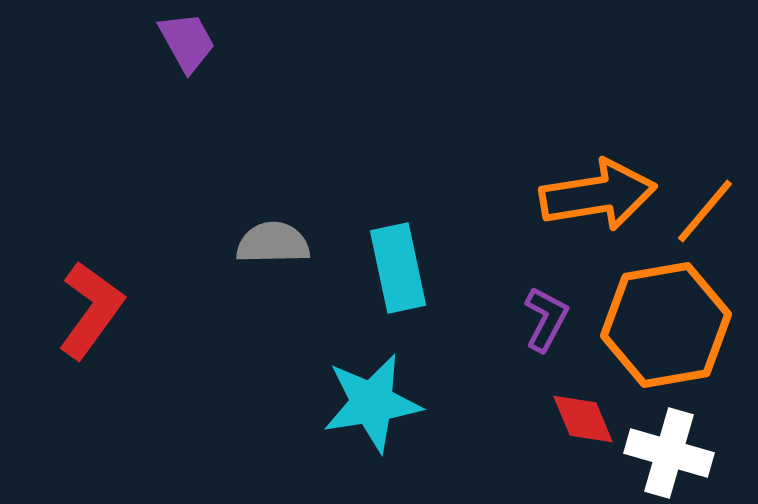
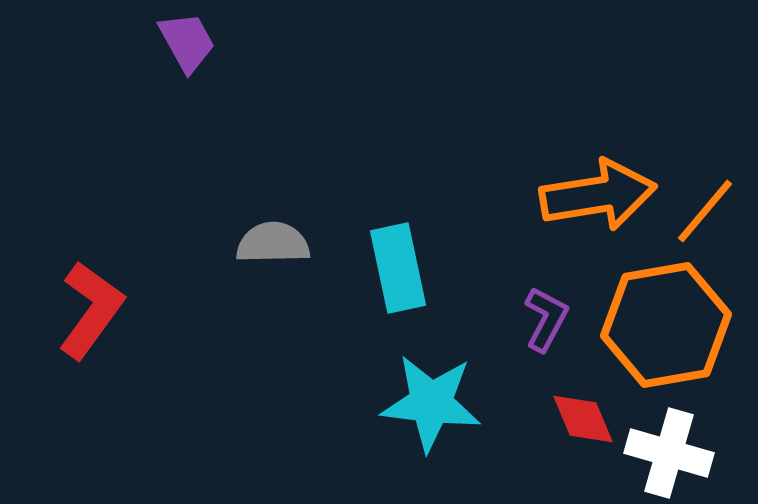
cyan star: moved 59 px right; rotated 16 degrees clockwise
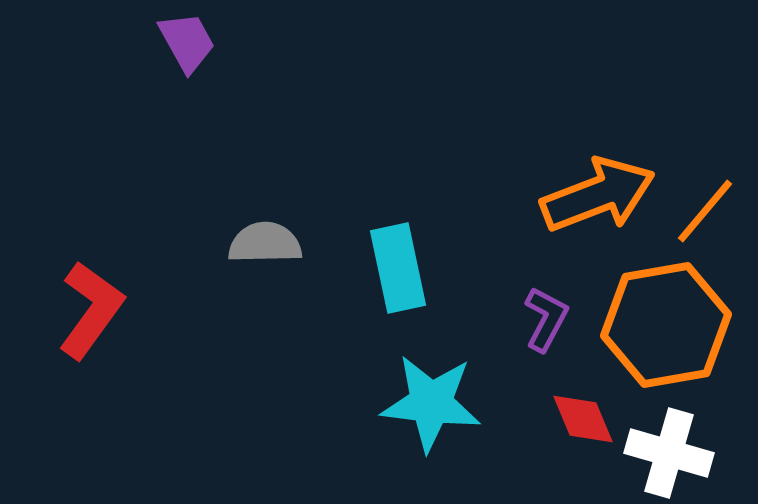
orange arrow: rotated 12 degrees counterclockwise
gray semicircle: moved 8 px left
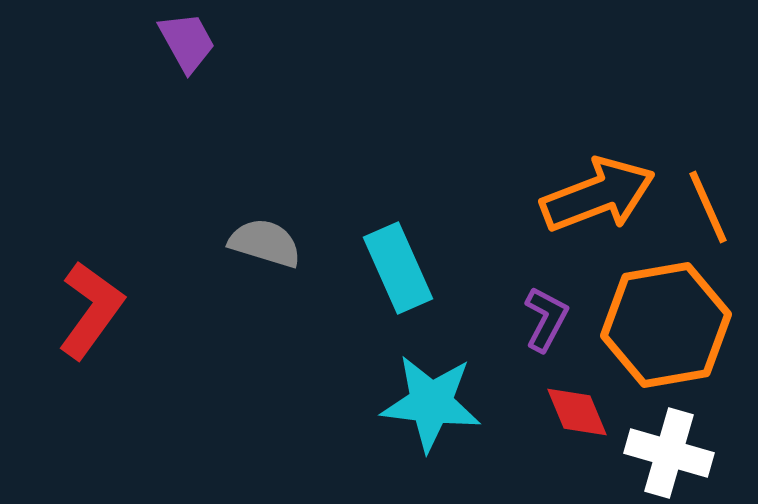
orange line: moved 3 px right, 4 px up; rotated 64 degrees counterclockwise
gray semicircle: rotated 18 degrees clockwise
cyan rectangle: rotated 12 degrees counterclockwise
red diamond: moved 6 px left, 7 px up
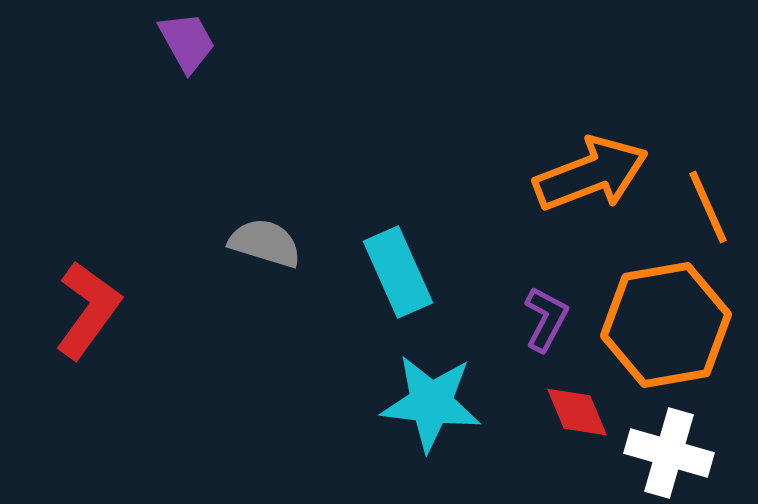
orange arrow: moved 7 px left, 21 px up
cyan rectangle: moved 4 px down
red L-shape: moved 3 px left
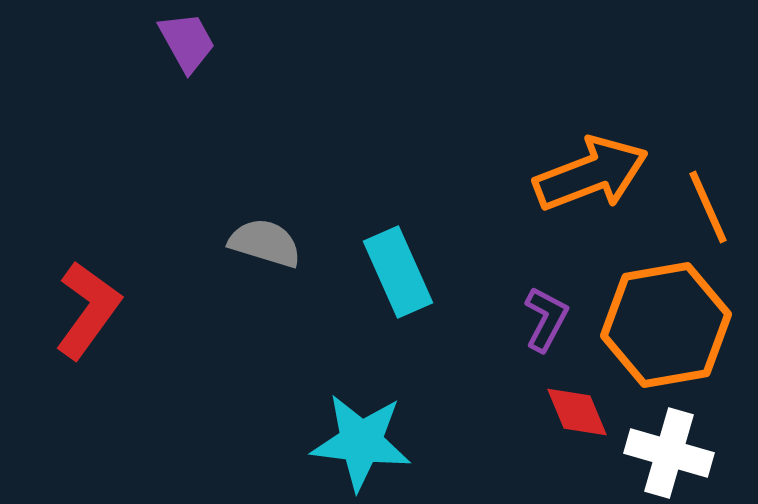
cyan star: moved 70 px left, 39 px down
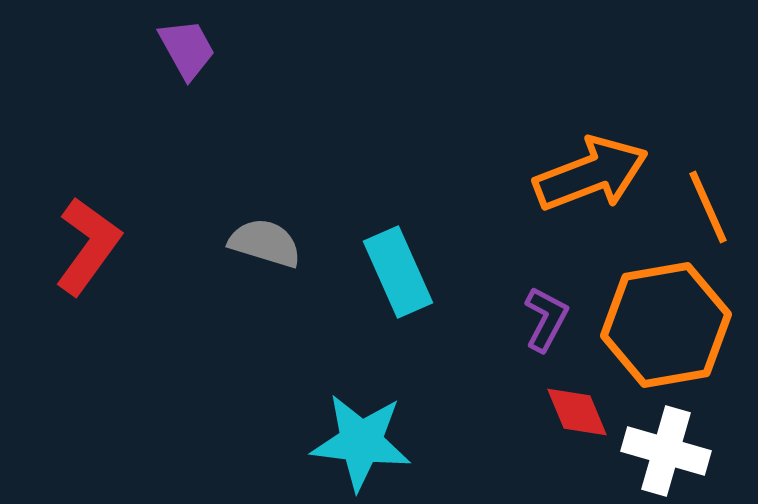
purple trapezoid: moved 7 px down
red L-shape: moved 64 px up
white cross: moved 3 px left, 2 px up
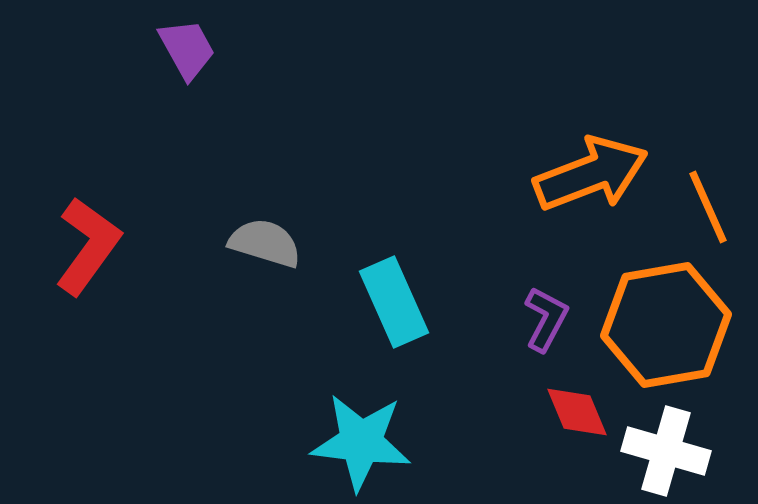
cyan rectangle: moved 4 px left, 30 px down
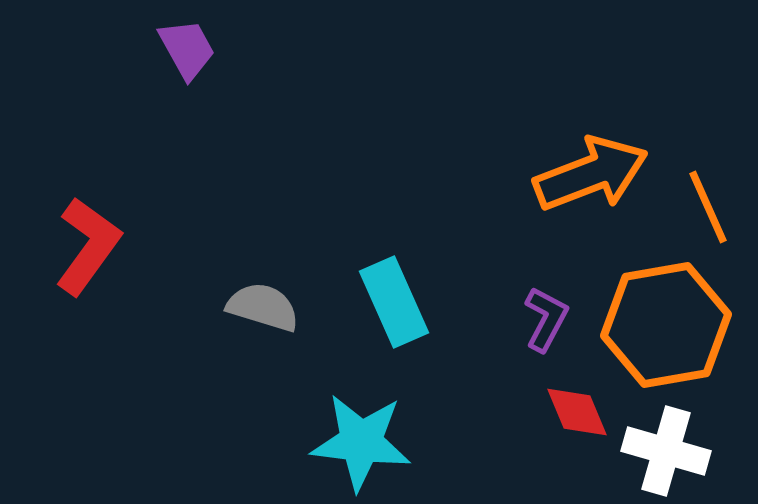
gray semicircle: moved 2 px left, 64 px down
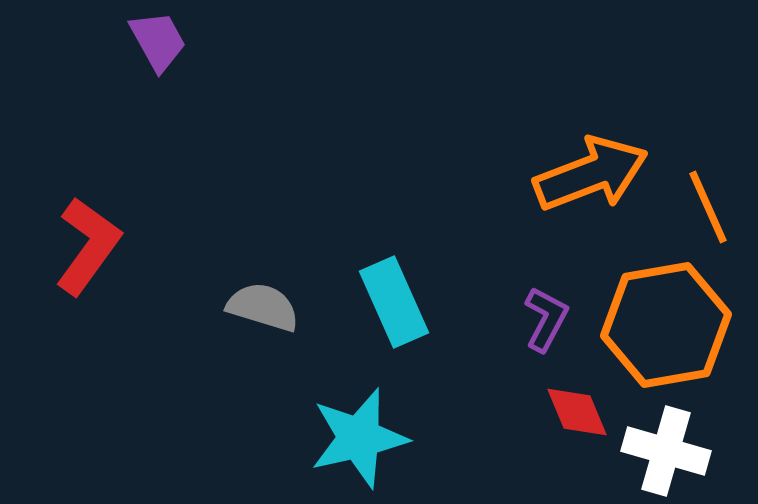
purple trapezoid: moved 29 px left, 8 px up
cyan star: moved 2 px left, 4 px up; rotated 20 degrees counterclockwise
